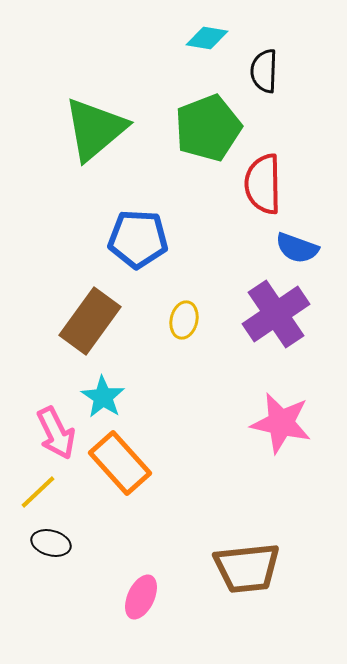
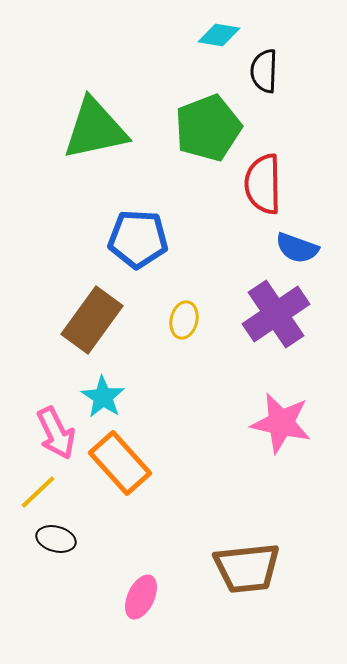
cyan diamond: moved 12 px right, 3 px up
green triangle: rotated 28 degrees clockwise
brown rectangle: moved 2 px right, 1 px up
black ellipse: moved 5 px right, 4 px up
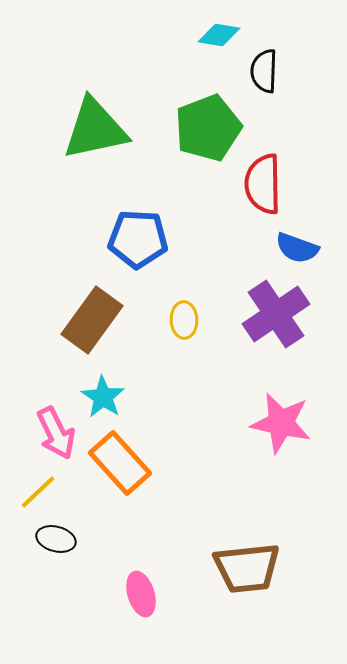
yellow ellipse: rotated 15 degrees counterclockwise
pink ellipse: moved 3 px up; rotated 42 degrees counterclockwise
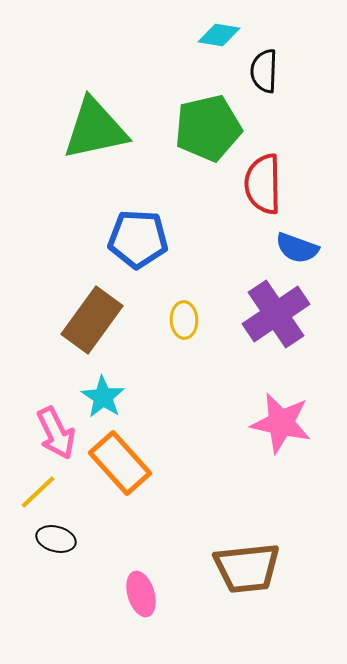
green pentagon: rotated 8 degrees clockwise
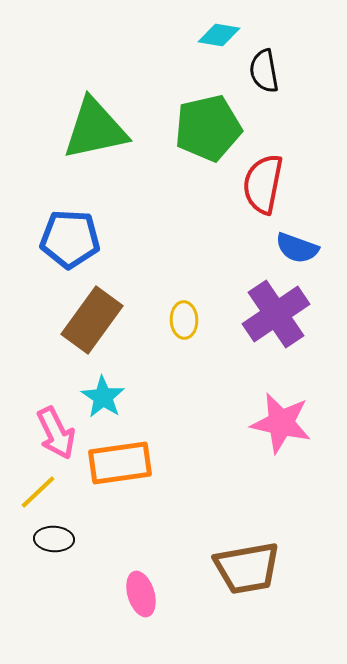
black semicircle: rotated 12 degrees counterclockwise
red semicircle: rotated 12 degrees clockwise
blue pentagon: moved 68 px left
orange rectangle: rotated 56 degrees counterclockwise
black ellipse: moved 2 px left; rotated 12 degrees counterclockwise
brown trapezoid: rotated 4 degrees counterclockwise
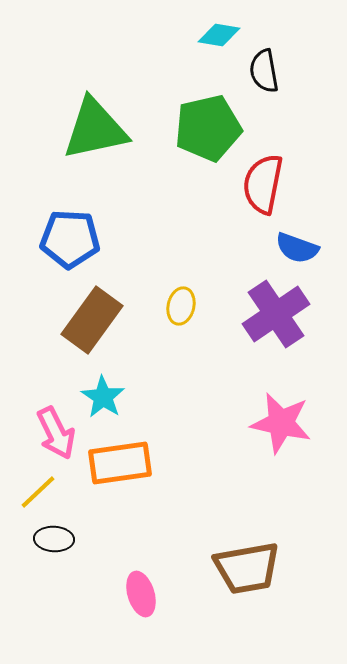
yellow ellipse: moved 3 px left, 14 px up; rotated 15 degrees clockwise
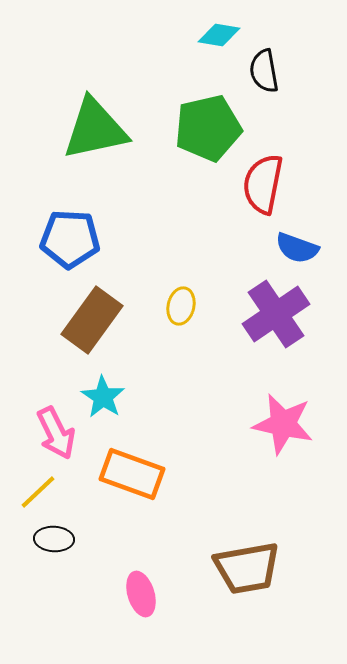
pink star: moved 2 px right, 1 px down
orange rectangle: moved 12 px right, 11 px down; rotated 28 degrees clockwise
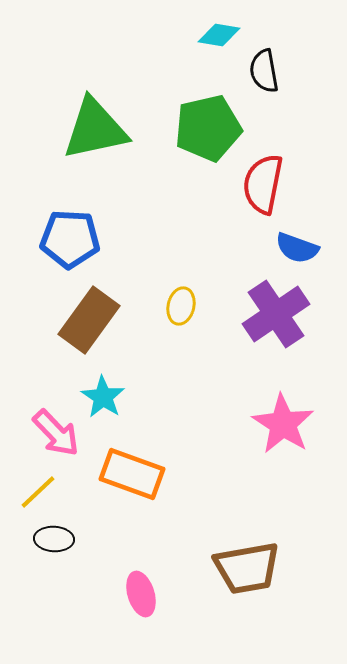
brown rectangle: moved 3 px left
pink star: rotated 20 degrees clockwise
pink arrow: rotated 18 degrees counterclockwise
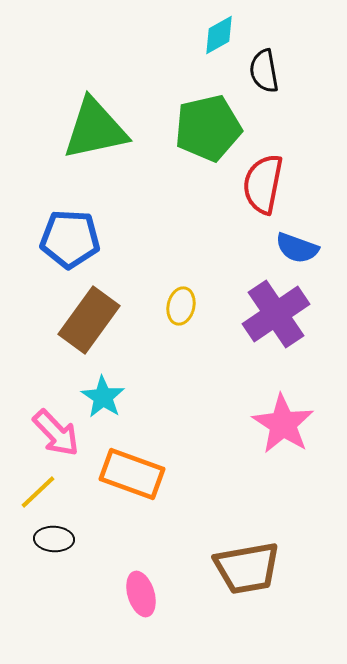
cyan diamond: rotated 39 degrees counterclockwise
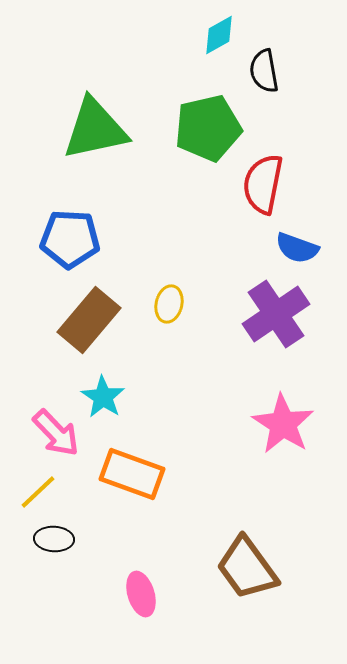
yellow ellipse: moved 12 px left, 2 px up
brown rectangle: rotated 4 degrees clockwise
brown trapezoid: rotated 64 degrees clockwise
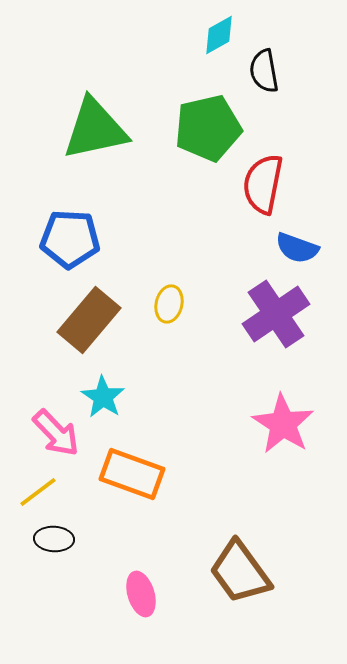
yellow line: rotated 6 degrees clockwise
brown trapezoid: moved 7 px left, 4 px down
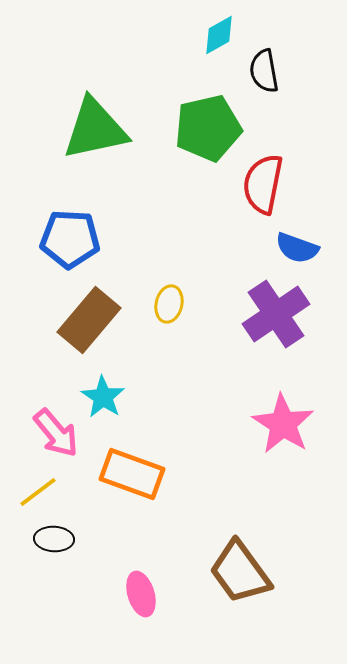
pink arrow: rotated 4 degrees clockwise
